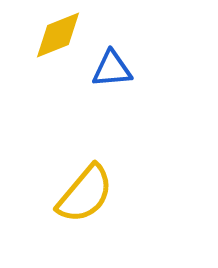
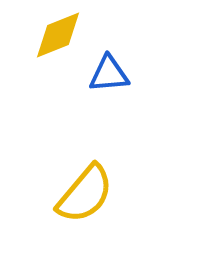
blue triangle: moved 3 px left, 5 px down
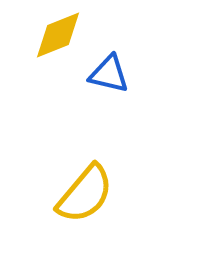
blue triangle: rotated 18 degrees clockwise
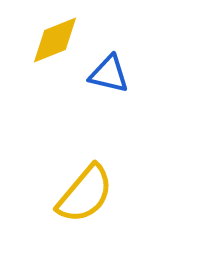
yellow diamond: moved 3 px left, 5 px down
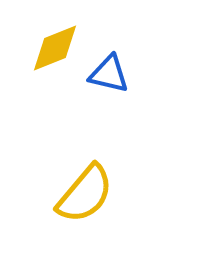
yellow diamond: moved 8 px down
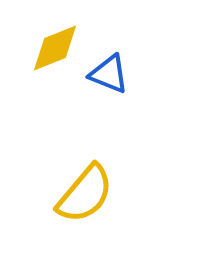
blue triangle: rotated 9 degrees clockwise
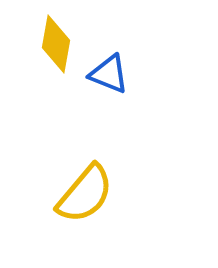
yellow diamond: moved 1 px right, 4 px up; rotated 58 degrees counterclockwise
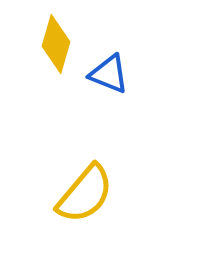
yellow diamond: rotated 6 degrees clockwise
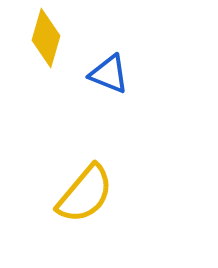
yellow diamond: moved 10 px left, 6 px up
